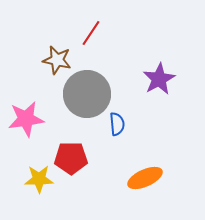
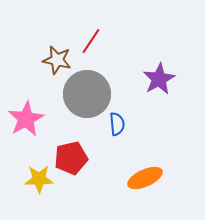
red line: moved 8 px down
pink star: rotated 21 degrees counterclockwise
red pentagon: rotated 12 degrees counterclockwise
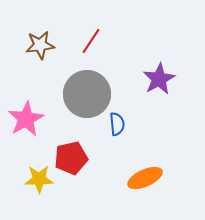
brown star: moved 17 px left, 15 px up; rotated 20 degrees counterclockwise
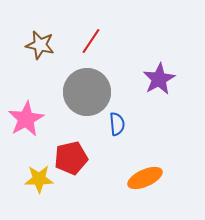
brown star: rotated 20 degrees clockwise
gray circle: moved 2 px up
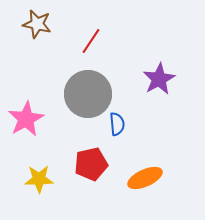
brown star: moved 3 px left, 21 px up
gray circle: moved 1 px right, 2 px down
red pentagon: moved 20 px right, 6 px down
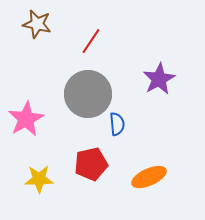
orange ellipse: moved 4 px right, 1 px up
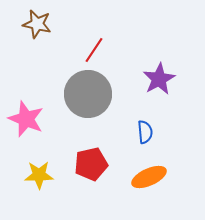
red line: moved 3 px right, 9 px down
pink star: rotated 21 degrees counterclockwise
blue semicircle: moved 28 px right, 8 px down
yellow star: moved 4 px up
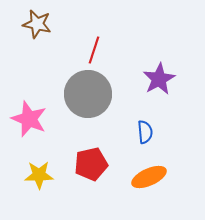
red line: rotated 16 degrees counterclockwise
pink star: moved 3 px right
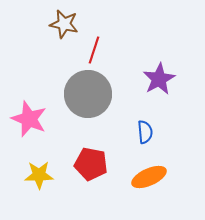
brown star: moved 27 px right
red pentagon: rotated 24 degrees clockwise
